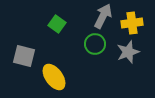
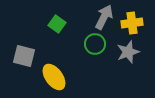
gray arrow: moved 1 px right, 1 px down
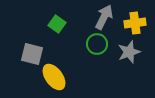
yellow cross: moved 3 px right
green circle: moved 2 px right
gray star: moved 1 px right
gray square: moved 8 px right, 2 px up
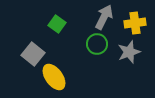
gray square: moved 1 px right; rotated 25 degrees clockwise
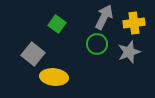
yellow cross: moved 1 px left
yellow ellipse: rotated 48 degrees counterclockwise
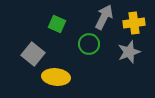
green square: rotated 12 degrees counterclockwise
green circle: moved 8 px left
yellow ellipse: moved 2 px right
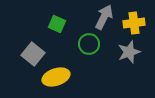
yellow ellipse: rotated 24 degrees counterclockwise
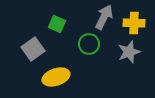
yellow cross: rotated 10 degrees clockwise
gray square: moved 5 px up; rotated 15 degrees clockwise
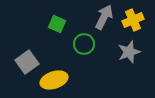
yellow cross: moved 1 px left, 3 px up; rotated 25 degrees counterclockwise
green circle: moved 5 px left
gray square: moved 6 px left, 13 px down
yellow ellipse: moved 2 px left, 3 px down
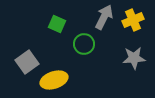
gray star: moved 5 px right, 6 px down; rotated 15 degrees clockwise
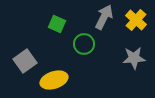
yellow cross: moved 3 px right; rotated 25 degrees counterclockwise
gray square: moved 2 px left, 1 px up
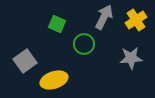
yellow cross: rotated 15 degrees clockwise
gray star: moved 3 px left
